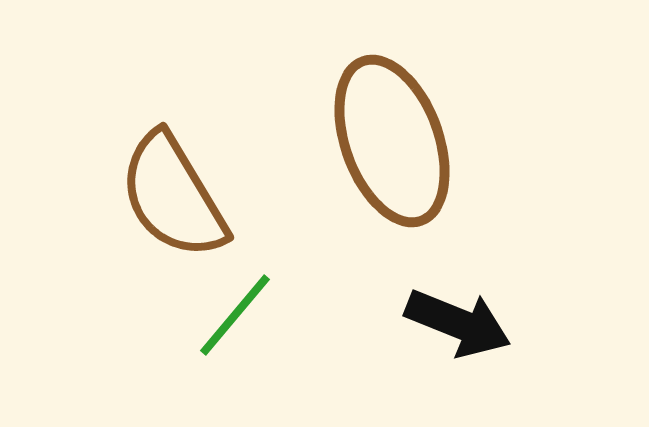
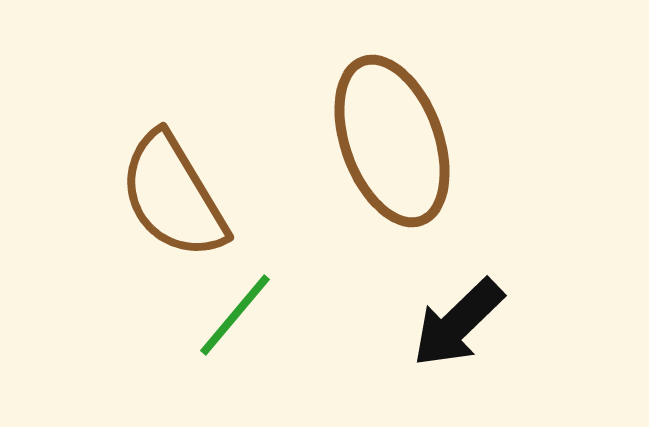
black arrow: rotated 114 degrees clockwise
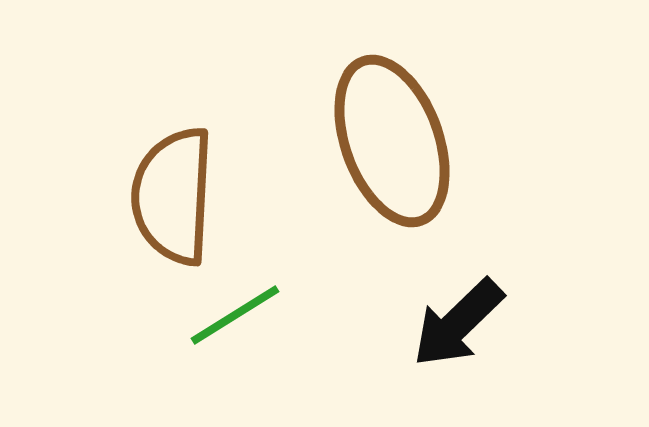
brown semicircle: rotated 34 degrees clockwise
green line: rotated 18 degrees clockwise
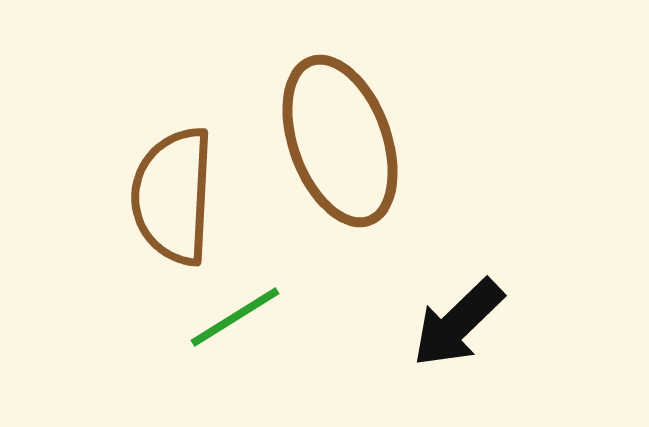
brown ellipse: moved 52 px left
green line: moved 2 px down
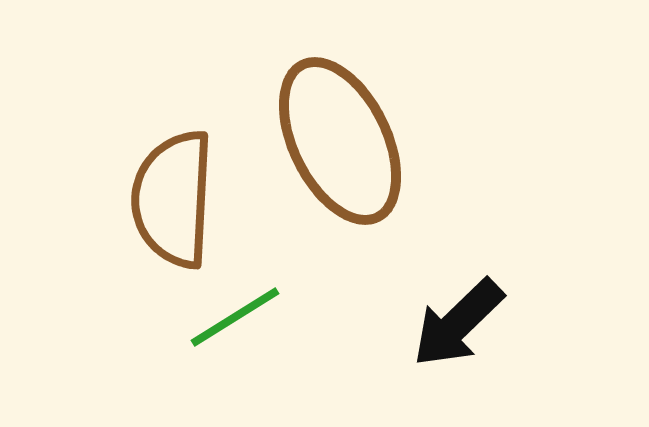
brown ellipse: rotated 6 degrees counterclockwise
brown semicircle: moved 3 px down
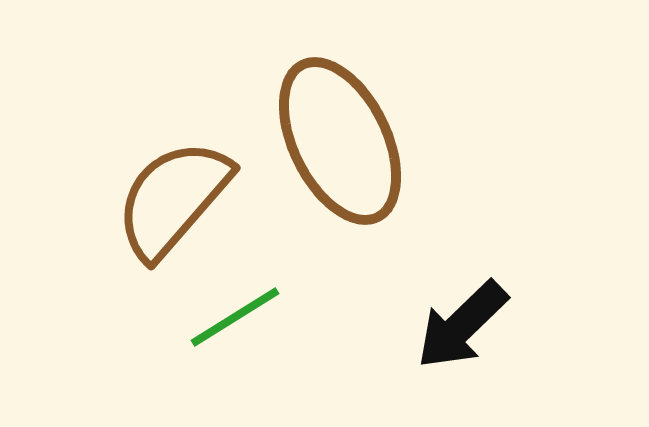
brown semicircle: rotated 38 degrees clockwise
black arrow: moved 4 px right, 2 px down
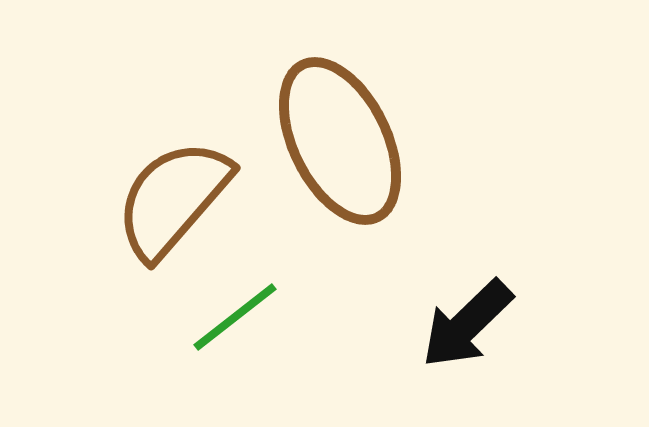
green line: rotated 6 degrees counterclockwise
black arrow: moved 5 px right, 1 px up
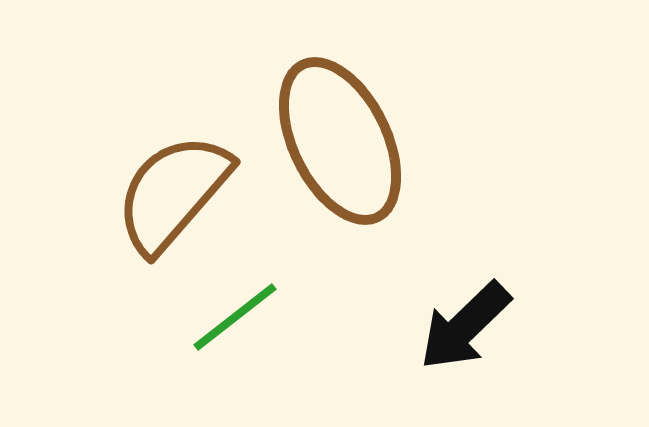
brown semicircle: moved 6 px up
black arrow: moved 2 px left, 2 px down
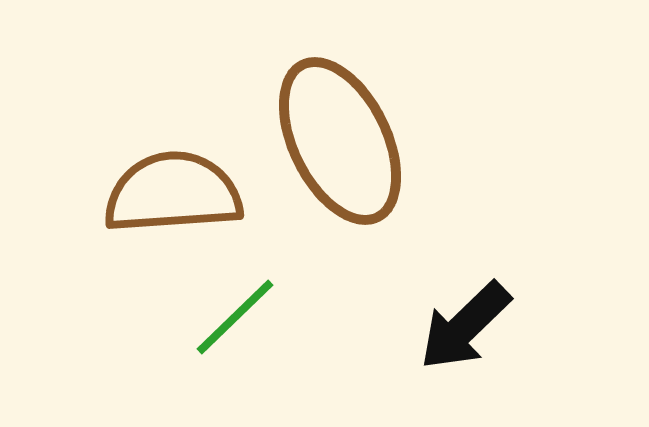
brown semicircle: rotated 45 degrees clockwise
green line: rotated 6 degrees counterclockwise
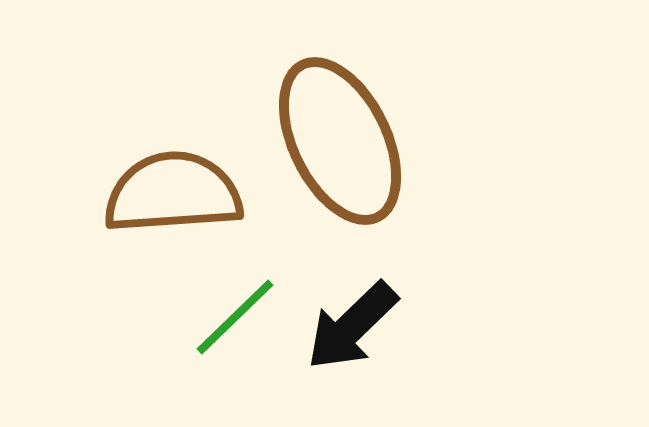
black arrow: moved 113 px left
